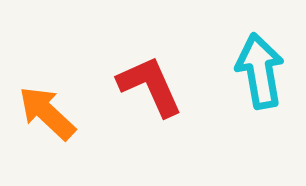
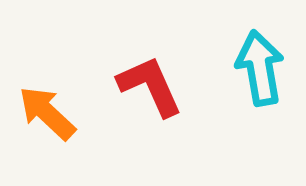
cyan arrow: moved 3 px up
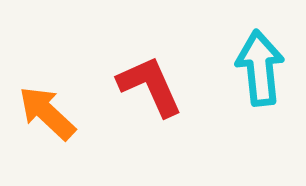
cyan arrow: rotated 4 degrees clockwise
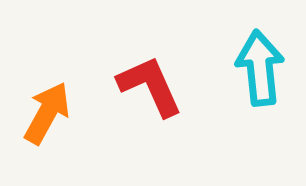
orange arrow: rotated 76 degrees clockwise
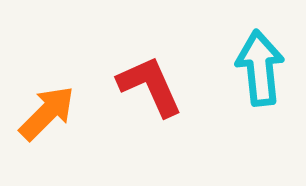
orange arrow: rotated 16 degrees clockwise
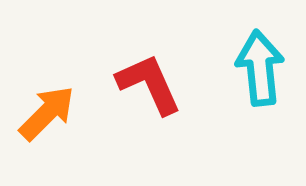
red L-shape: moved 1 px left, 2 px up
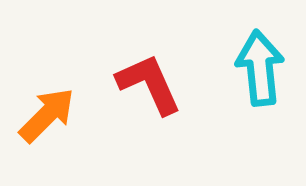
orange arrow: moved 2 px down
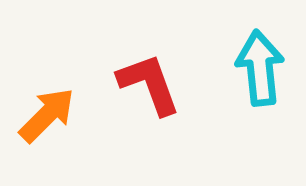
red L-shape: rotated 4 degrees clockwise
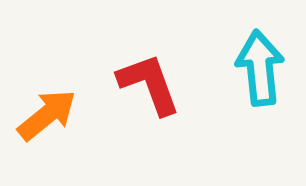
orange arrow: rotated 6 degrees clockwise
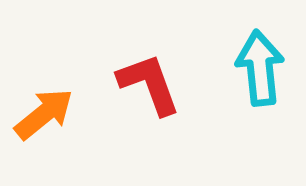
orange arrow: moved 3 px left, 1 px up
